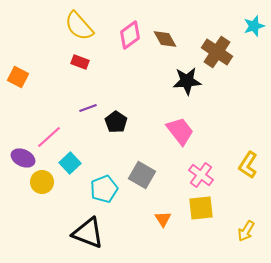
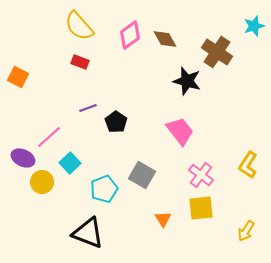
black star: rotated 20 degrees clockwise
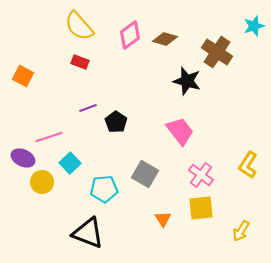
brown diamond: rotated 45 degrees counterclockwise
orange square: moved 5 px right, 1 px up
pink line: rotated 24 degrees clockwise
gray square: moved 3 px right, 1 px up
cyan pentagon: rotated 16 degrees clockwise
yellow arrow: moved 5 px left
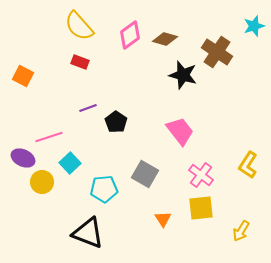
black star: moved 4 px left, 6 px up
